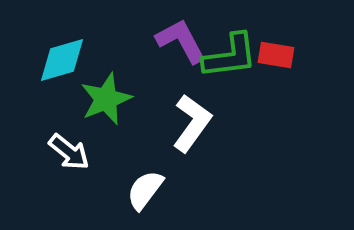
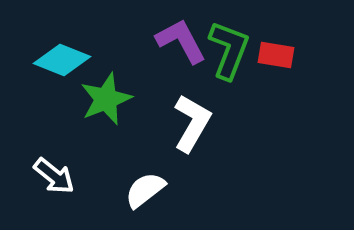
green L-shape: moved 1 px left, 6 px up; rotated 62 degrees counterclockwise
cyan diamond: rotated 38 degrees clockwise
white L-shape: rotated 6 degrees counterclockwise
white arrow: moved 15 px left, 24 px down
white semicircle: rotated 15 degrees clockwise
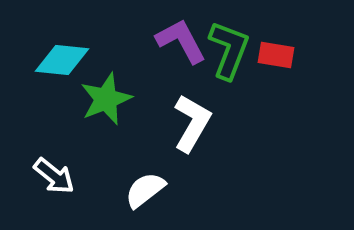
cyan diamond: rotated 16 degrees counterclockwise
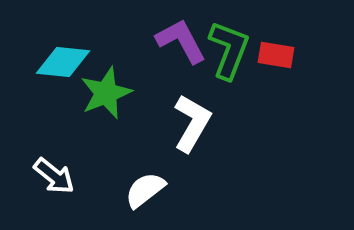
cyan diamond: moved 1 px right, 2 px down
green star: moved 6 px up
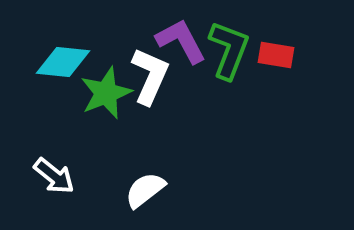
white L-shape: moved 42 px left, 47 px up; rotated 6 degrees counterclockwise
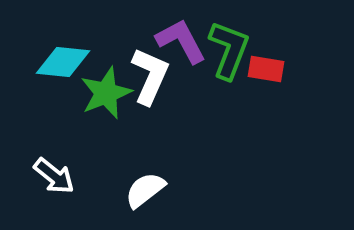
red rectangle: moved 10 px left, 14 px down
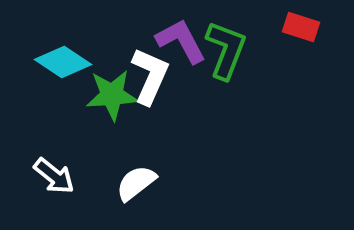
green L-shape: moved 3 px left
cyan diamond: rotated 28 degrees clockwise
red rectangle: moved 35 px right, 42 px up; rotated 9 degrees clockwise
green star: moved 6 px right, 2 px down; rotated 18 degrees clockwise
white semicircle: moved 9 px left, 7 px up
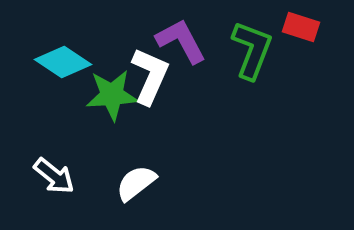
green L-shape: moved 26 px right
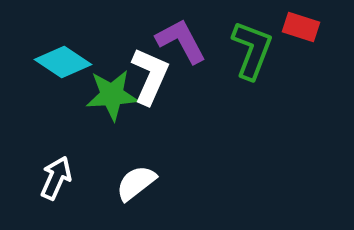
white arrow: moved 2 px right, 2 px down; rotated 105 degrees counterclockwise
